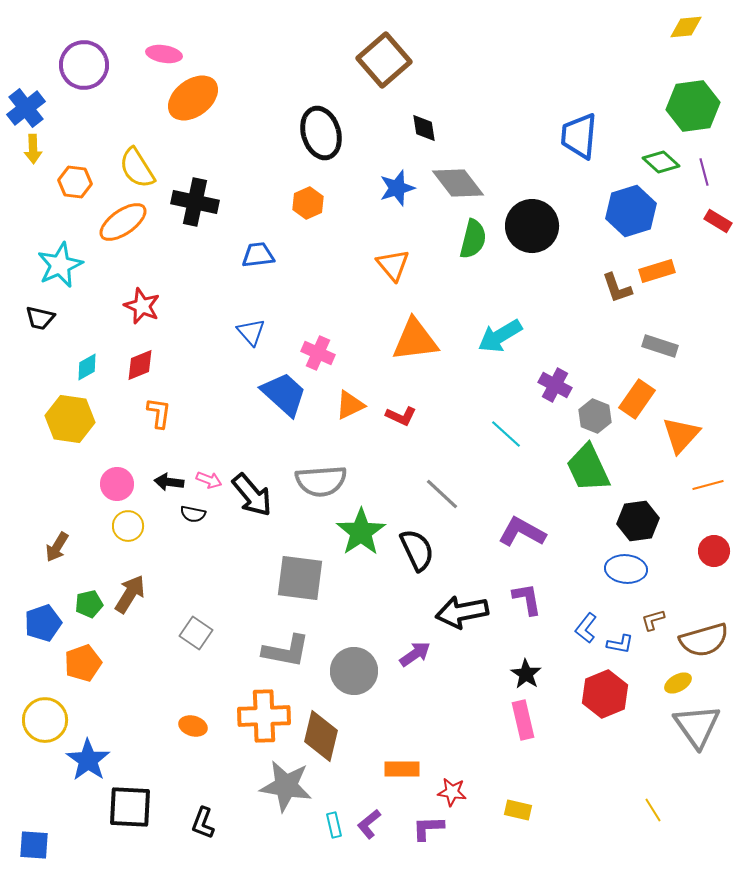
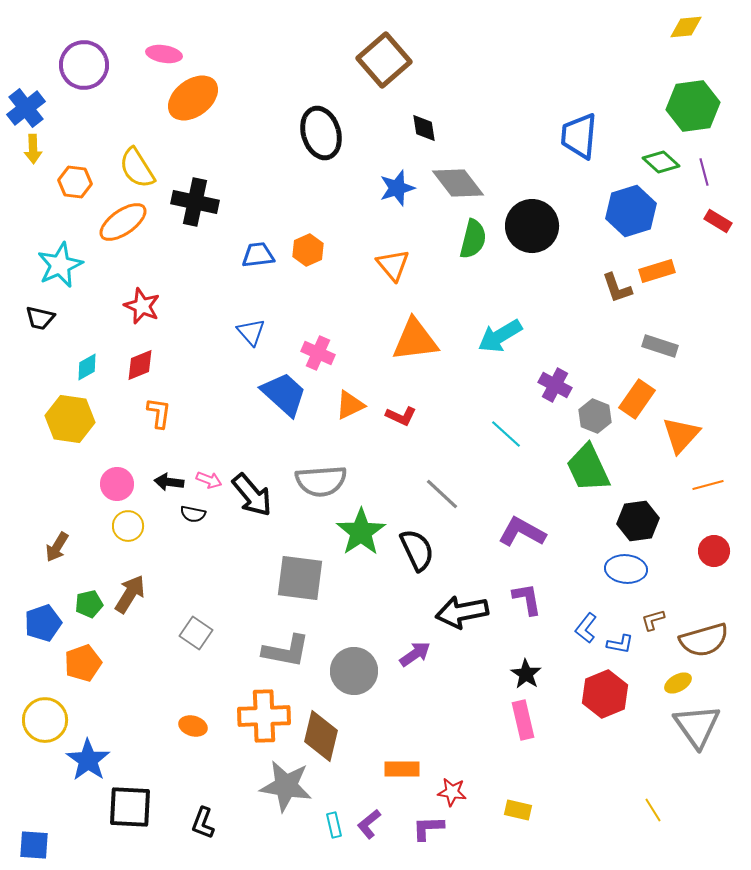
orange hexagon at (308, 203): moved 47 px down
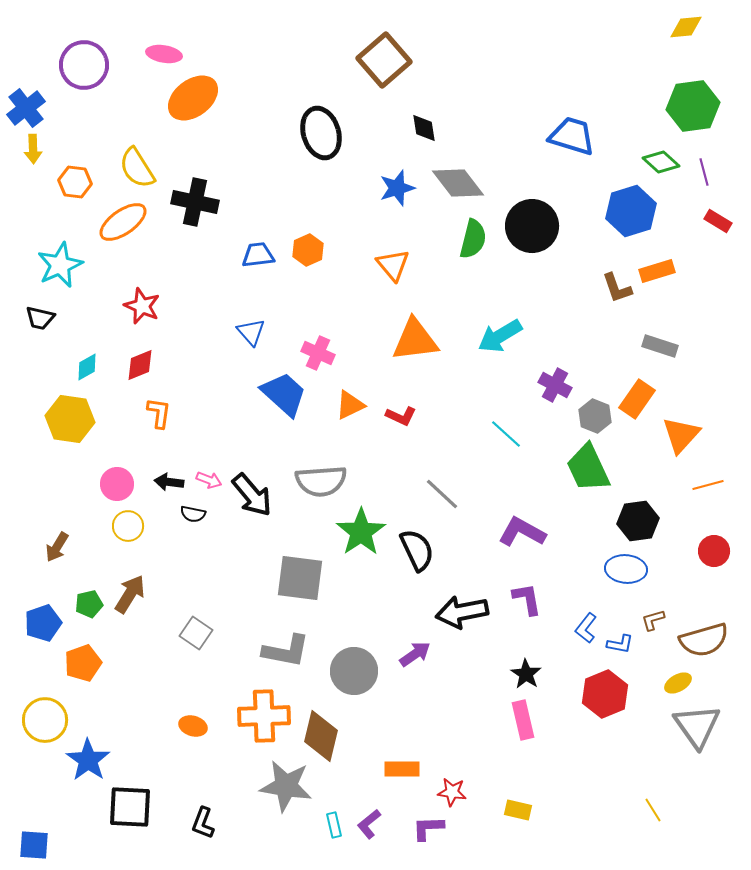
blue trapezoid at (579, 136): moved 7 px left; rotated 102 degrees clockwise
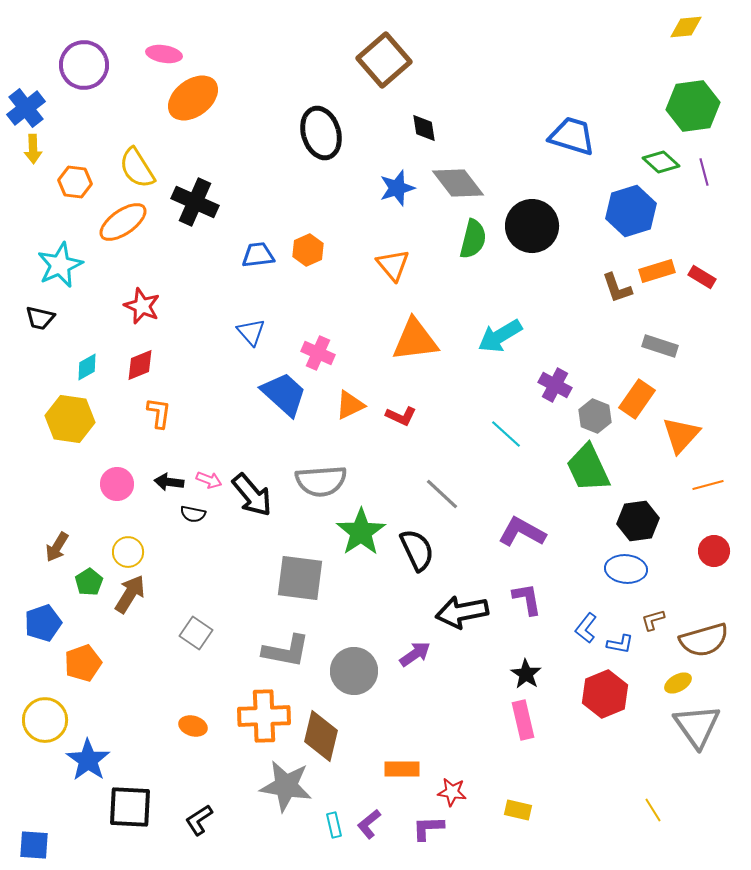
black cross at (195, 202): rotated 12 degrees clockwise
red rectangle at (718, 221): moved 16 px left, 56 px down
yellow circle at (128, 526): moved 26 px down
green pentagon at (89, 604): moved 22 px up; rotated 20 degrees counterclockwise
black L-shape at (203, 823): moved 4 px left, 3 px up; rotated 36 degrees clockwise
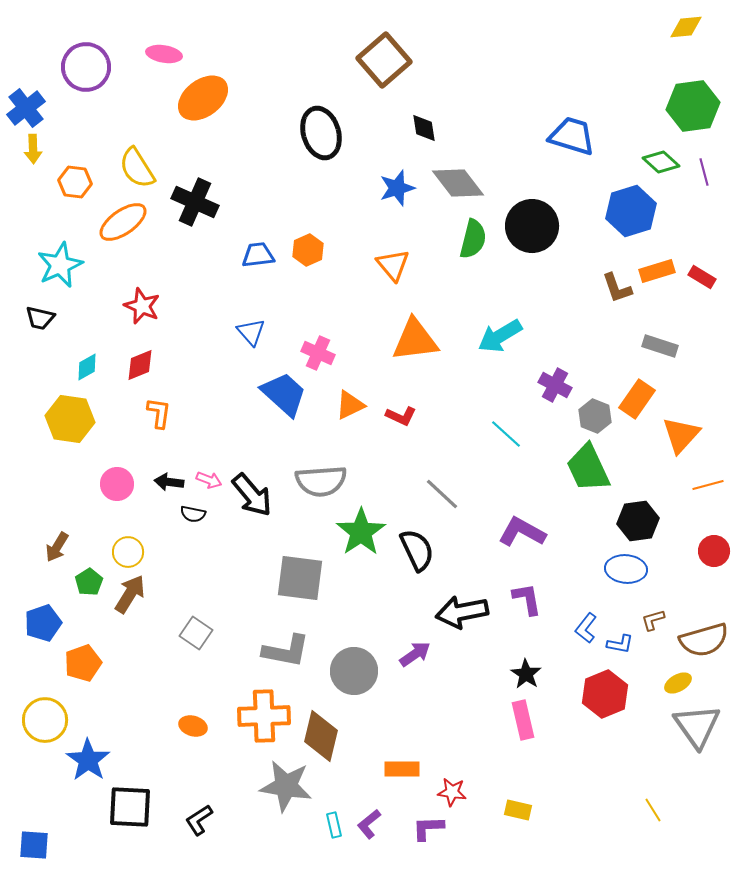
purple circle at (84, 65): moved 2 px right, 2 px down
orange ellipse at (193, 98): moved 10 px right
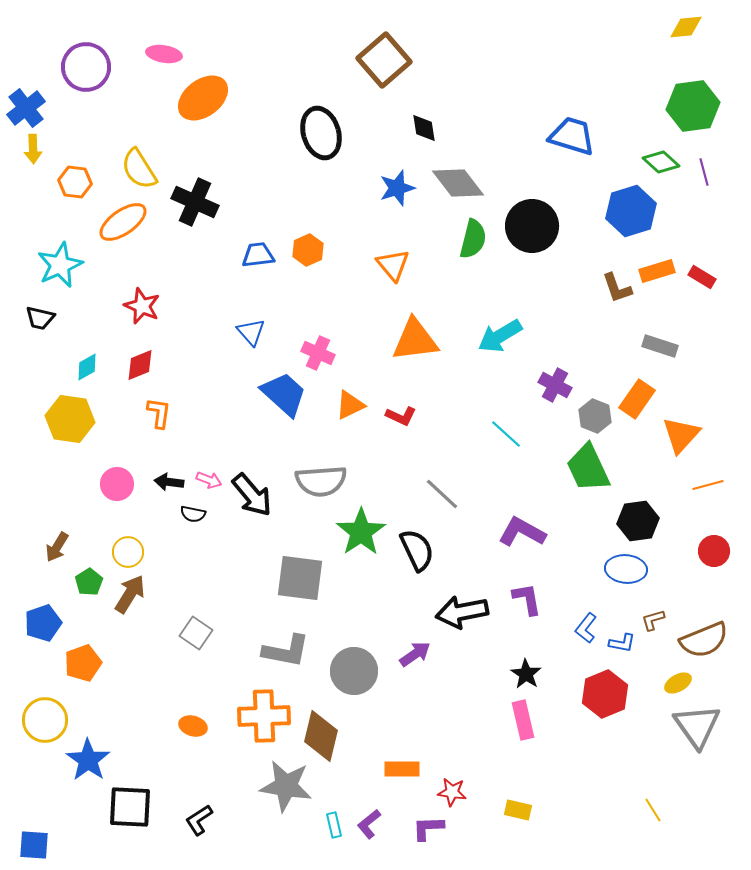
yellow semicircle at (137, 168): moved 2 px right, 1 px down
brown semicircle at (704, 640): rotated 6 degrees counterclockwise
blue L-shape at (620, 644): moved 2 px right, 1 px up
